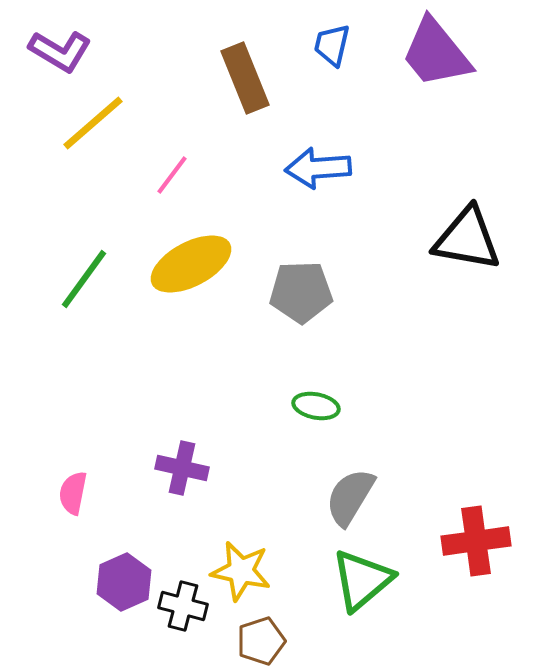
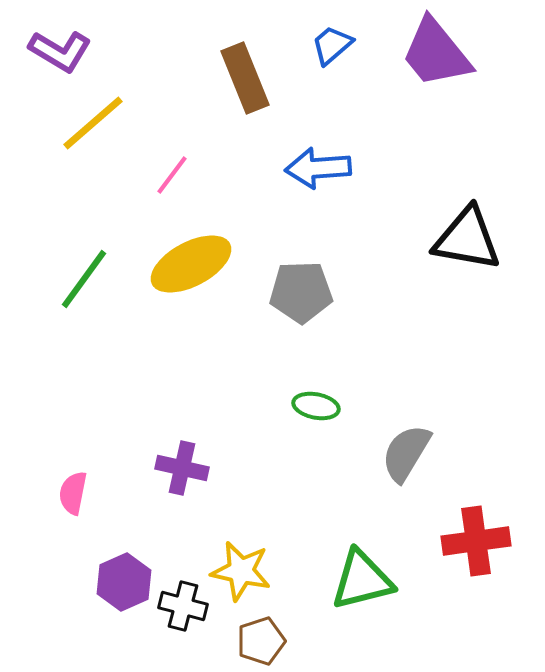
blue trapezoid: rotated 36 degrees clockwise
gray semicircle: moved 56 px right, 44 px up
green triangle: rotated 26 degrees clockwise
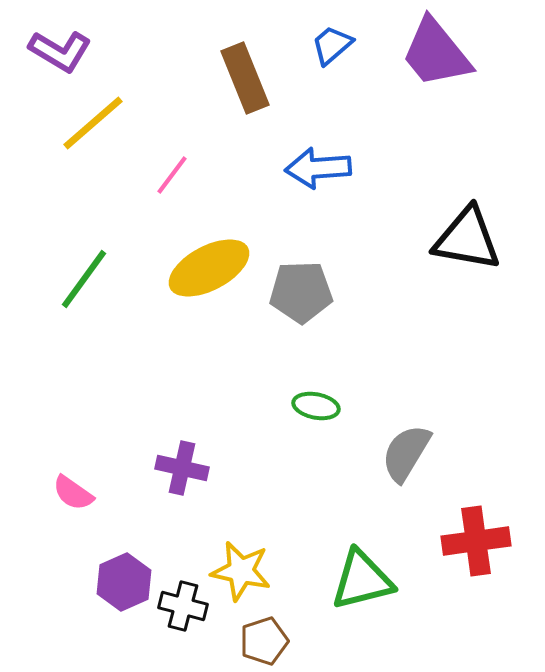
yellow ellipse: moved 18 px right, 4 px down
pink semicircle: rotated 66 degrees counterclockwise
brown pentagon: moved 3 px right
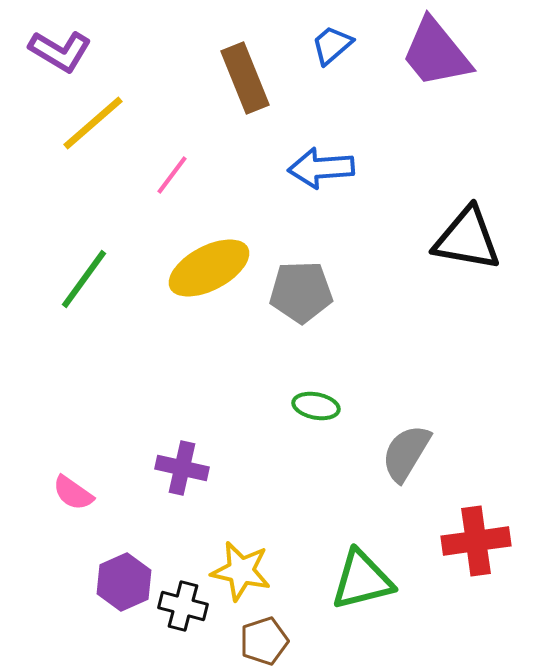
blue arrow: moved 3 px right
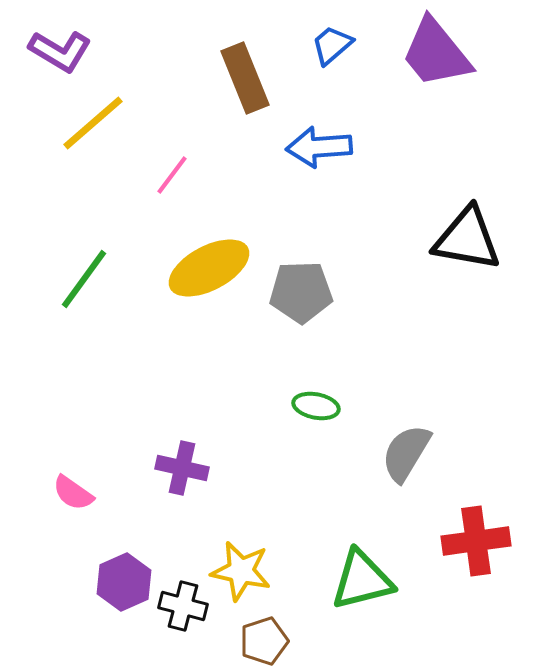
blue arrow: moved 2 px left, 21 px up
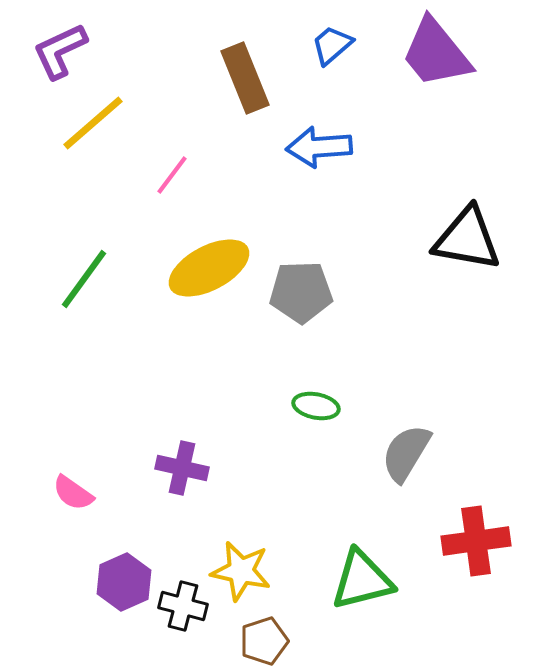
purple L-shape: rotated 124 degrees clockwise
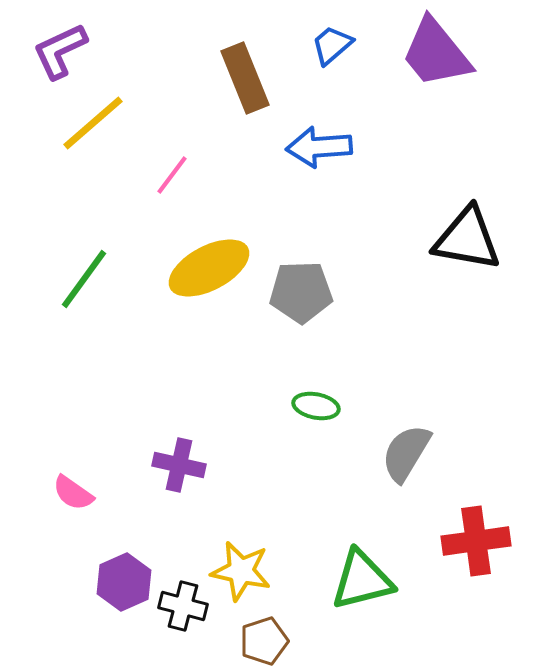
purple cross: moved 3 px left, 3 px up
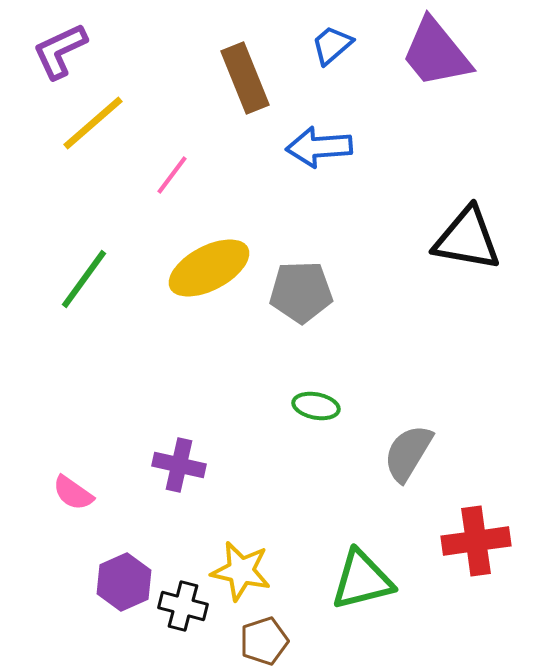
gray semicircle: moved 2 px right
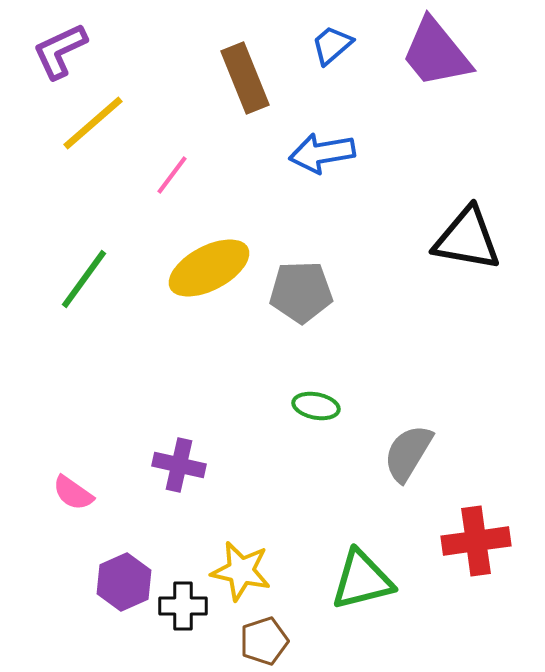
blue arrow: moved 3 px right, 6 px down; rotated 6 degrees counterclockwise
black cross: rotated 15 degrees counterclockwise
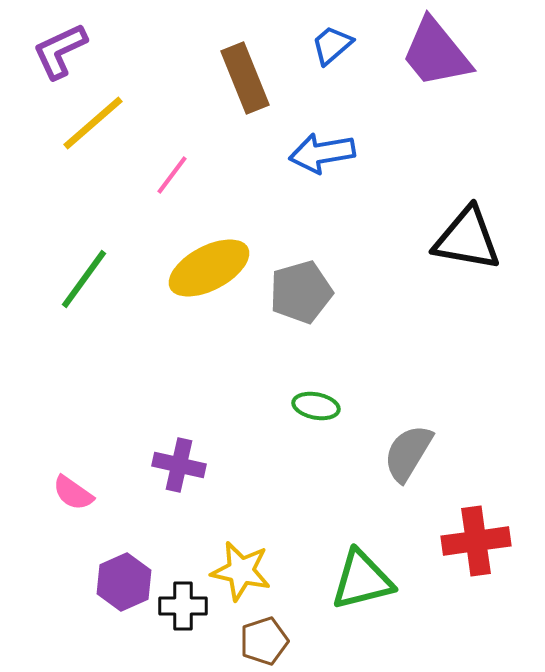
gray pentagon: rotated 14 degrees counterclockwise
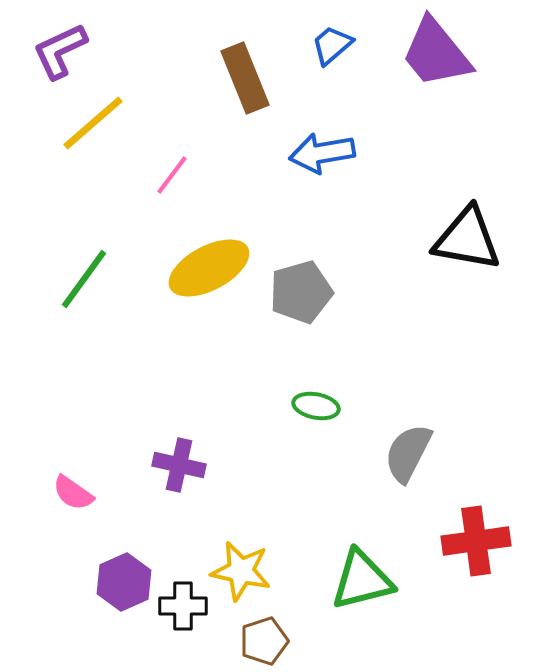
gray semicircle: rotated 4 degrees counterclockwise
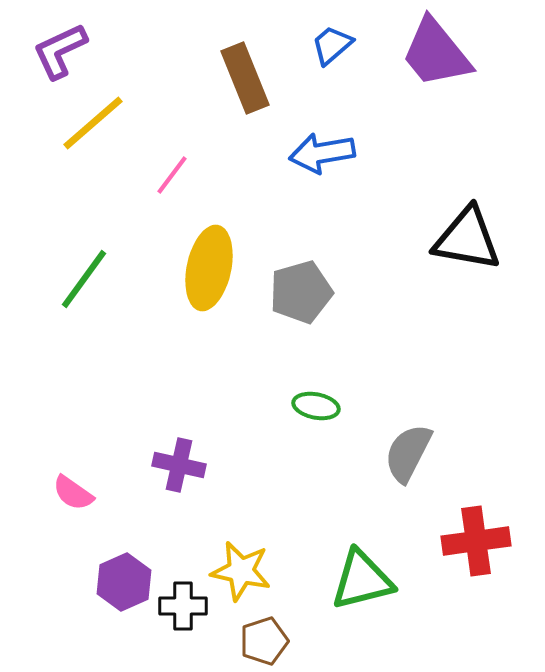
yellow ellipse: rotated 50 degrees counterclockwise
